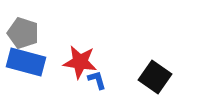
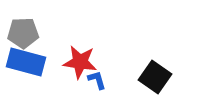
gray pentagon: rotated 20 degrees counterclockwise
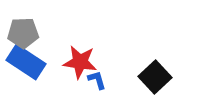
blue rectangle: rotated 18 degrees clockwise
black square: rotated 12 degrees clockwise
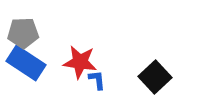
blue rectangle: moved 1 px down
blue L-shape: rotated 10 degrees clockwise
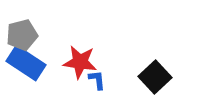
gray pentagon: moved 1 px left, 2 px down; rotated 12 degrees counterclockwise
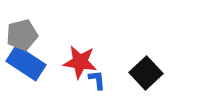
black square: moved 9 px left, 4 px up
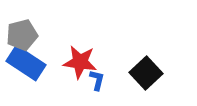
blue L-shape: rotated 20 degrees clockwise
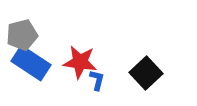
blue rectangle: moved 5 px right
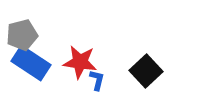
black square: moved 2 px up
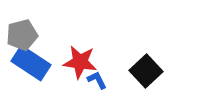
blue L-shape: rotated 40 degrees counterclockwise
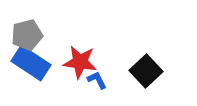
gray pentagon: moved 5 px right
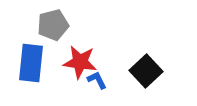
gray pentagon: moved 26 px right, 10 px up
blue rectangle: rotated 63 degrees clockwise
